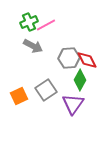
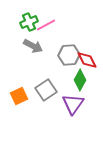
gray hexagon: moved 3 px up
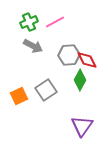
pink line: moved 9 px right, 3 px up
purple triangle: moved 9 px right, 22 px down
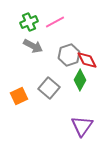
gray hexagon: rotated 15 degrees counterclockwise
gray square: moved 3 px right, 2 px up; rotated 15 degrees counterclockwise
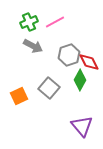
red diamond: moved 2 px right, 2 px down
purple triangle: rotated 15 degrees counterclockwise
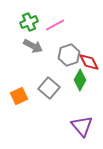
pink line: moved 3 px down
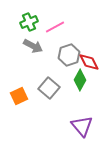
pink line: moved 2 px down
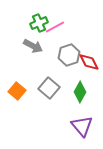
green cross: moved 10 px right, 1 px down
green diamond: moved 12 px down
orange square: moved 2 px left, 5 px up; rotated 24 degrees counterclockwise
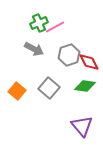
gray arrow: moved 1 px right, 3 px down
green diamond: moved 5 px right, 6 px up; rotated 70 degrees clockwise
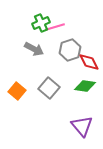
green cross: moved 2 px right
pink line: rotated 12 degrees clockwise
gray hexagon: moved 1 px right, 5 px up
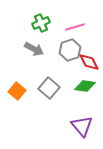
pink line: moved 20 px right
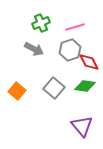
gray square: moved 5 px right
